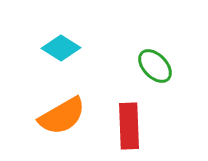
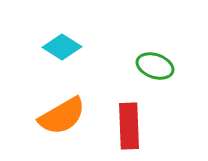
cyan diamond: moved 1 px right, 1 px up
green ellipse: rotated 27 degrees counterclockwise
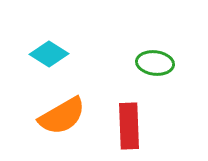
cyan diamond: moved 13 px left, 7 px down
green ellipse: moved 3 px up; rotated 12 degrees counterclockwise
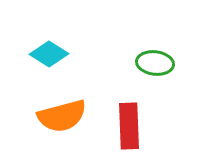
orange semicircle: rotated 15 degrees clockwise
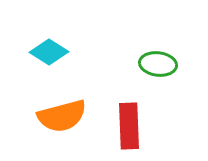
cyan diamond: moved 2 px up
green ellipse: moved 3 px right, 1 px down
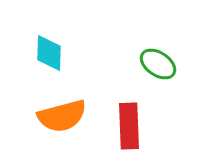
cyan diamond: moved 1 px down; rotated 60 degrees clockwise
green ellipse: rotated 27 degrees clockwise
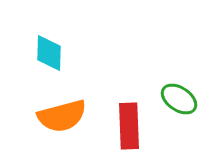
green ellipse: moved 21 px right, 35 px down
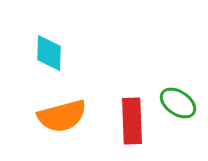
green ellipse: moved 1 px left, 4 px down
red rectangle: moved 3 px right, 5 px up
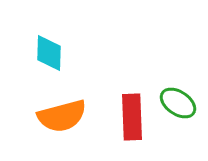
red rectangle: moved 4 px up
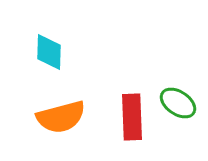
cyan diamond: moved 1 px up
orange semicircle: moved 1 px left, 1 px down
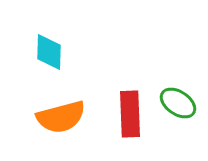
red rectangle: moved 2 px left, 3 px up
